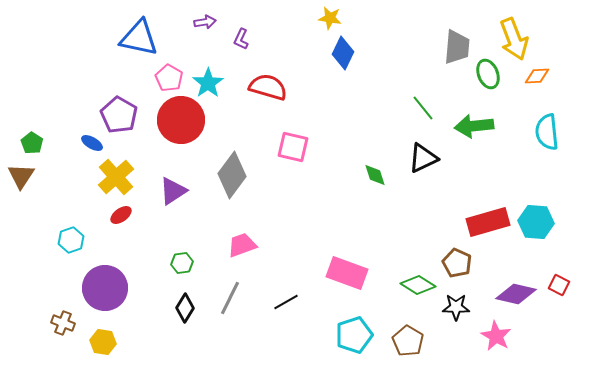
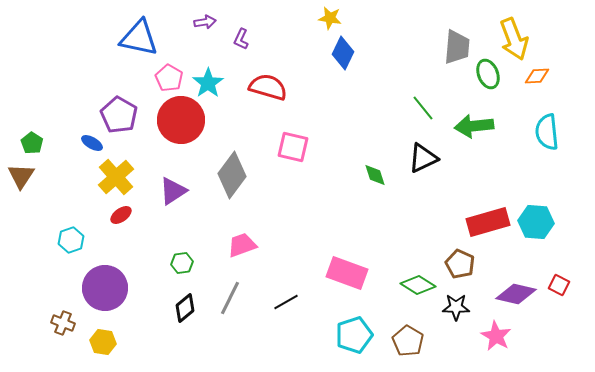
brown pentagon at (457, 263): moved 3 px right, 1 px down
black diamond at (185, 308): rotated 20 degrees clockwise
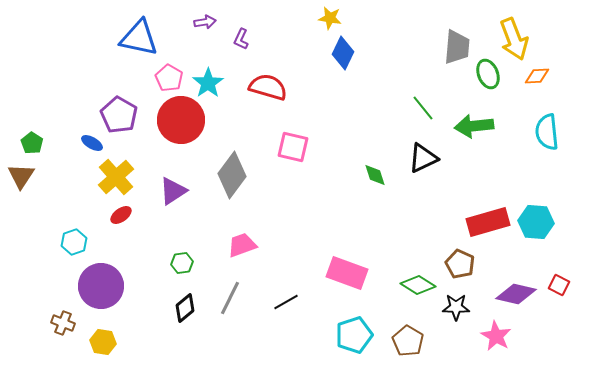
cyan hexagon at (71, 240): moved 3 px right, 2 px down
purple circle at (105, 288): moved 4 px left, 2 px up
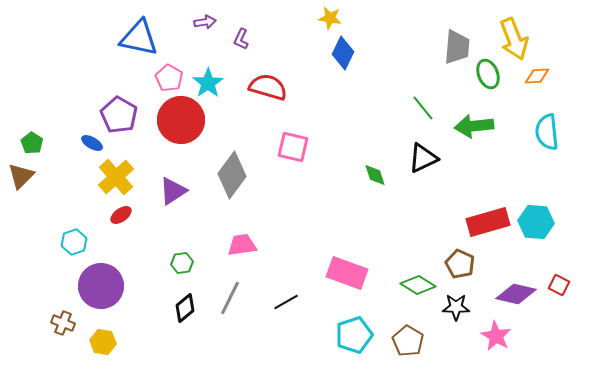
brown triangle at (21, 176): rotated 12 degrees clockwise
pink trapezoid at (242, 245): rotated 12 degrees clockwise
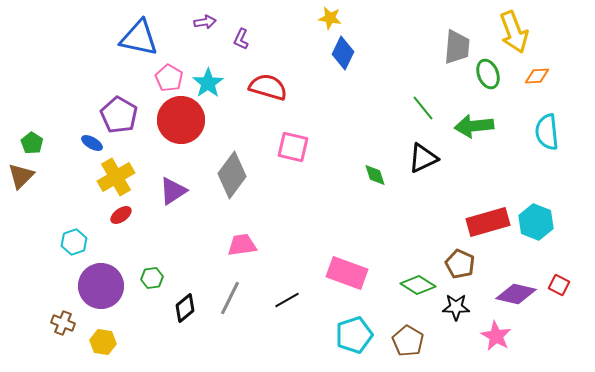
yellow arrow at (514, 39): moved 7 px up
yellow cross at (116, 177): rotated 12 degrees clockwise
cyan hexagon at (536, 222): rotated 16 degrees clockwise
green hexagon at (182, 263): moved 30 px left, 15 px down
black line at (286, 302): moved 1 px right, 2 px up
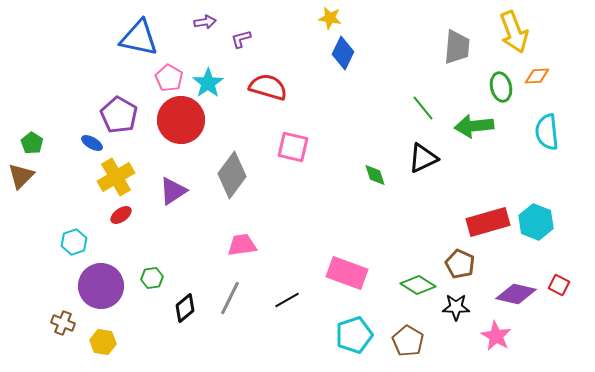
purple L-shape at (241, 39): rotated 50 degrees clockwise
green ellipse at (488, 74): moved 13 px right, 13 px down; rotated 8 degrees clockwise
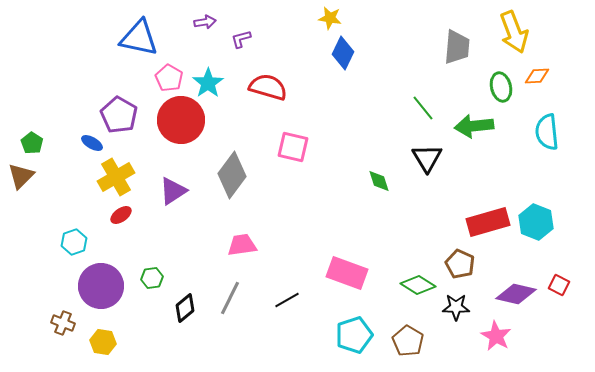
black triangle at (423, 158): moved 4 px right; rotated 36 degrees counterclockwise
green diamond at (375, 175): moved 4 px right, 6 px down
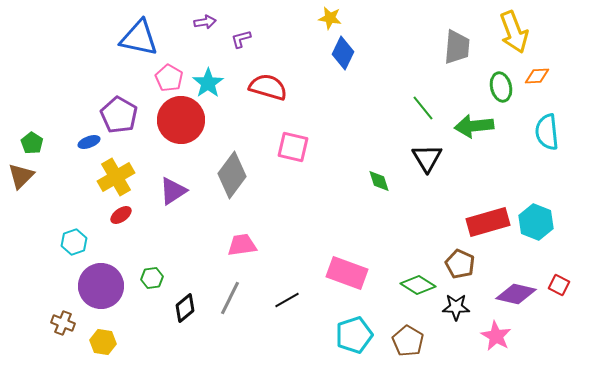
blue ellipse at (92, 143): moved 3 px left, 1 px up; rotated 50 degrees counterclockwise
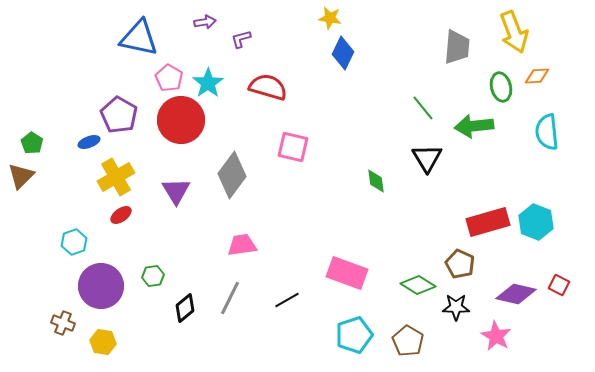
green diamond at (379, 181): moved 3 px left; rotated 10 degrees clockwise
purple triangle at (173, 191): moved 3 px right; rotated 28 degrees counterclockwise
green hexagon at (152, 278): moved 1 px right, 2 px up
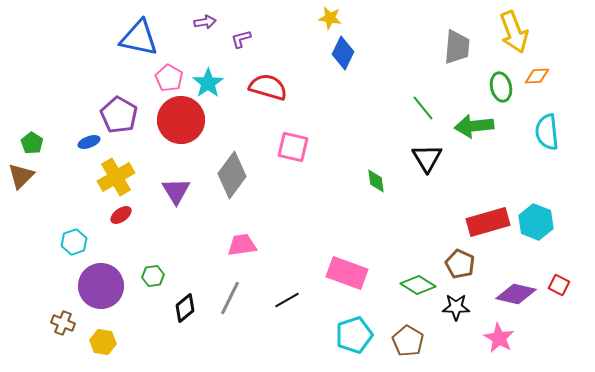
pink star at (496, 336): moved 3 px right, 2 px down
